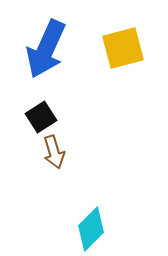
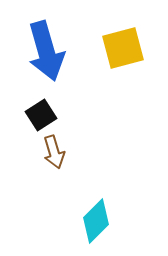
blue arrow: moved 2 px down; rotated 40 degrees counterclockwise
black square: moved 2 px up
cyan diamond: moved 5 px right, 8 px up
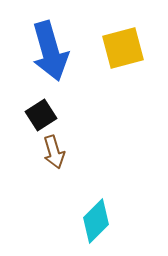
blue arrow: moved 4 px right
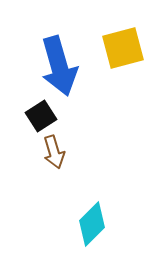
blue arrow: moved 9 px right, 15 px down
black square: moved 1 px down
cyan diamond: moved 4 px left, 3 px down
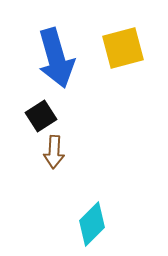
blue arrow: moved 3 px left, 8 px up
brown arrow: rotated 20 degrees clockwise
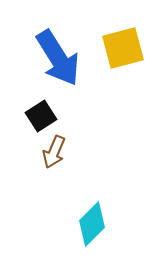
blue arrow: moved 2 px right; rotated 16 degrees counterclockwise
brown arrow: rotated 20 degrees clockwise
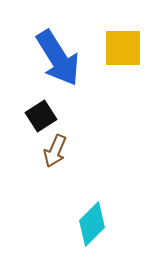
yellow square: rotated 15 degrees clockwise
brown arrow: moved 1 px right, 1 px up
